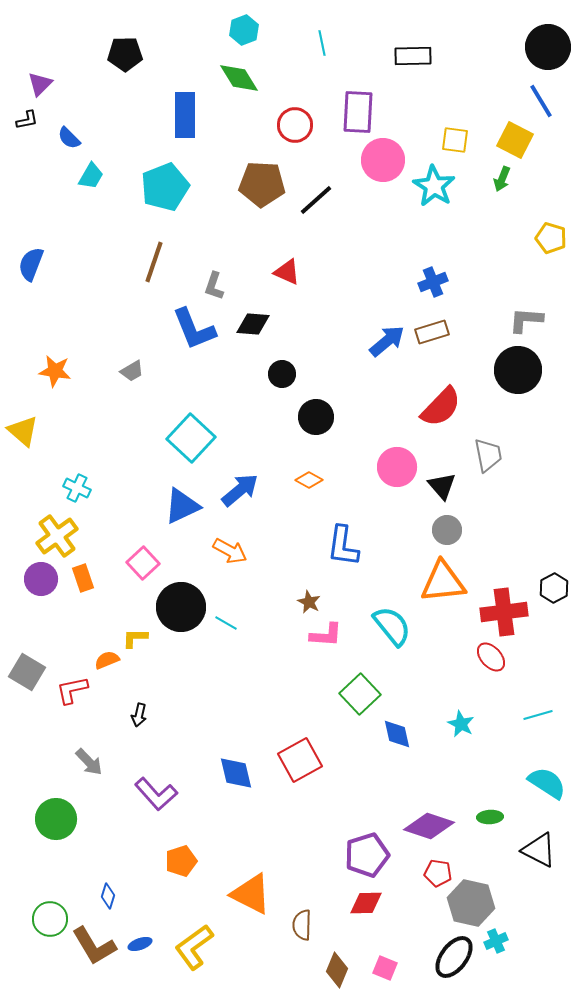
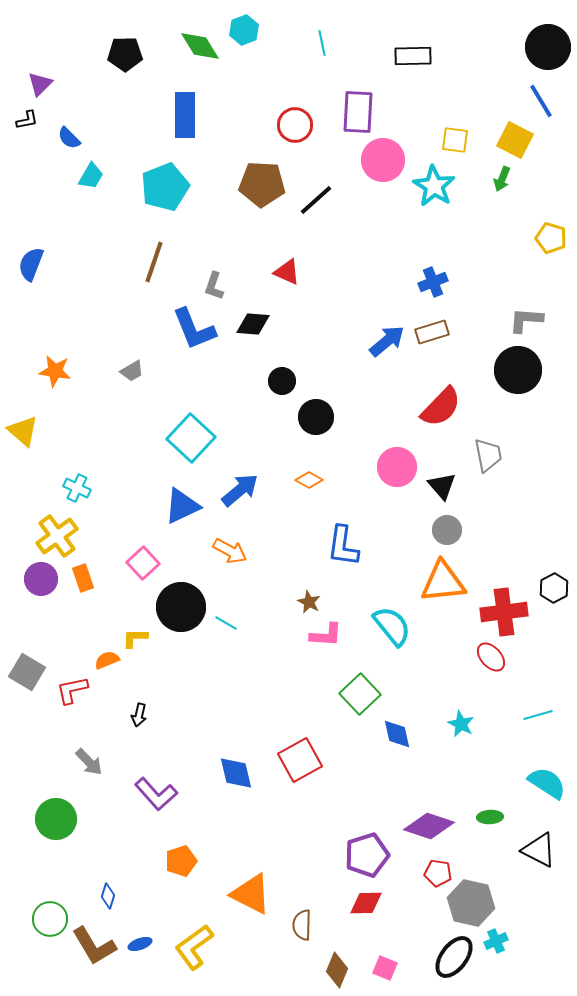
green diamond at (239, 78): moved 39 px left, 32 px up
black circle at (282, 374): moved 7 px down
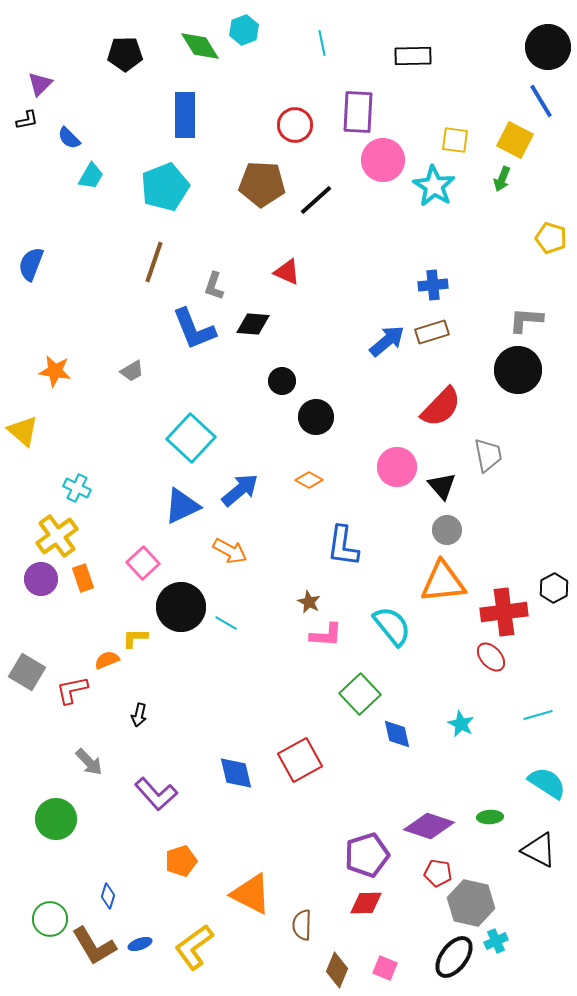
blue cross at (433, 282): moved 3 px down; rotated 16 degrees clockwise
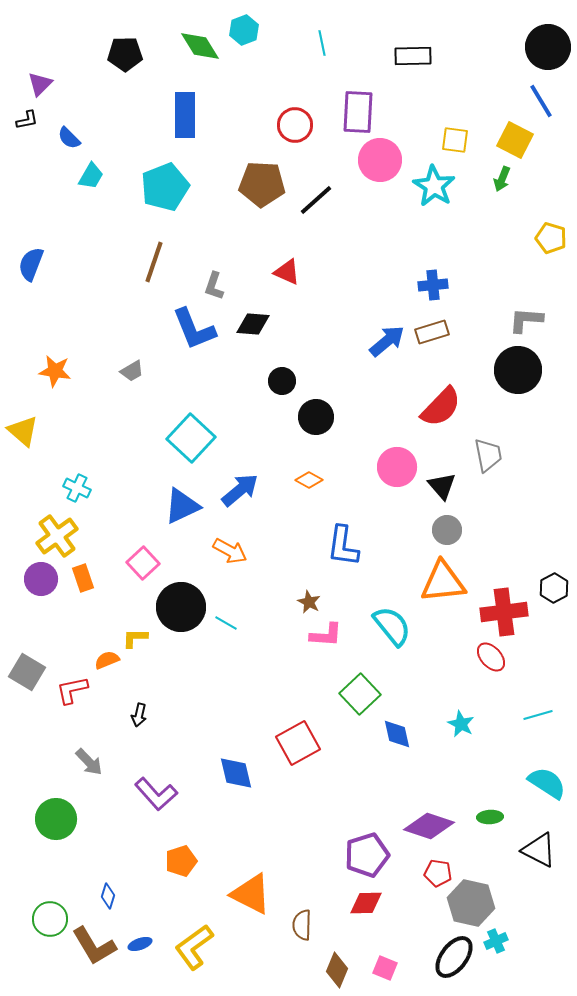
pink circle at (383, 160): moved 3 px left
red square at (300, 760): moved 2 px left, 17 px up
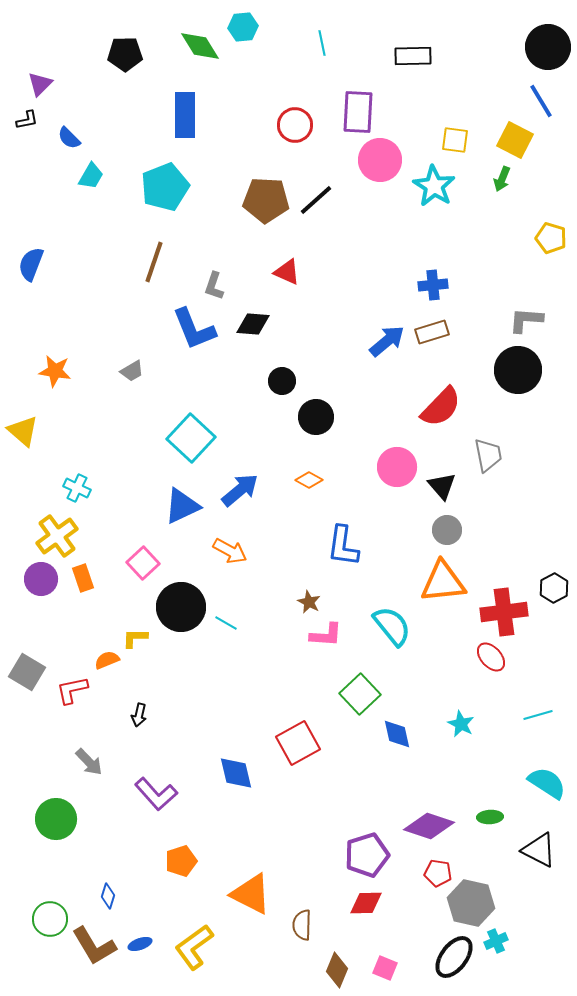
cyan hexagon at (244, 30): moved 1 px left, 3 px up; rotated 16 degrees clockwise
brown pentagon at (262, 184): moved 4 px right, 16 px down
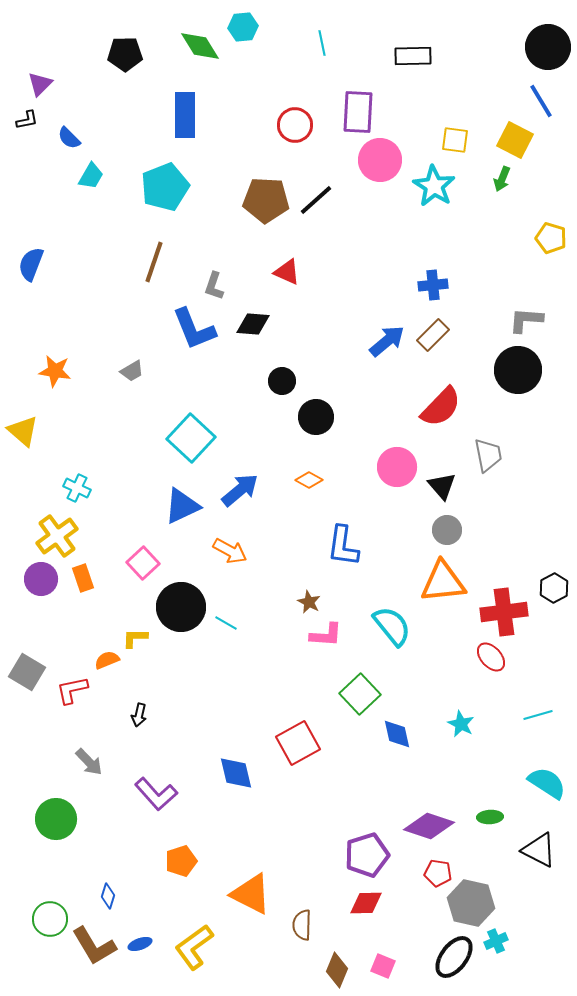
brown rectangle at (432, 332): moved 1 px right, 3 px down; rotated 28 degrees counterclockwise
pink square at (385, 968): moved 2 px left, 2 px up
